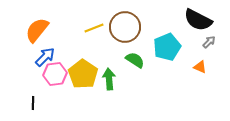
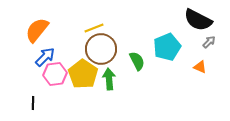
brown circle: moved 24 px left, 22 px down
green semicircle: moved 2 px right, 1 px down; rotated 30 degrees clockwise
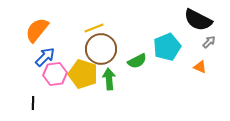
green semicircle: rotated 90 degrees clockwise
yellow pentagon: rotated 16 degrees counterclockwise
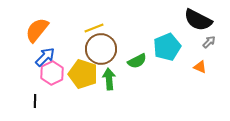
pink hexagon: moved 3 px left, 1 px up; rotated 20 degrees counterclockwise
black line: moved 2 px right, 2 px up
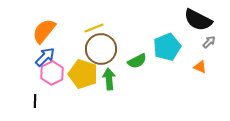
orange semicircle: moved 7 px right, 1 px down
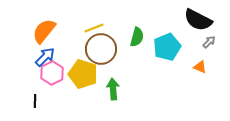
green semicircle: moved 24 px up; rotated 48 degrees counterclockwise
green arrow: moved 4 px right, 10 px down
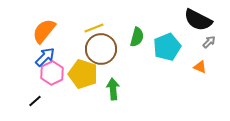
black line: rotated 48 degrees clockwise
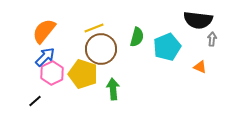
black semicircle: rotated 20 degrees counterclockwise
gray arrow: moved 3 px right, 3 px up; rotated 40 degrees counterclockwise
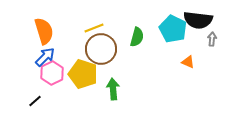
orange semicircle: rotated 124 degrees clockwise
cyan pentagon: moved 6 px right, 18 px up; rotated 24 degrees counterclockwise
orange triangle: moved 12 px left, 5 px up
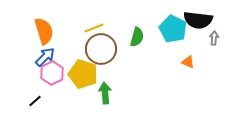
gray arrow: moved 2 px right, 1 px up
green arrow: moved 8 px left, 4 px down
